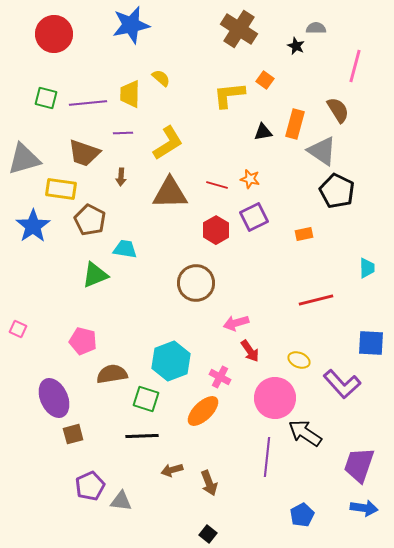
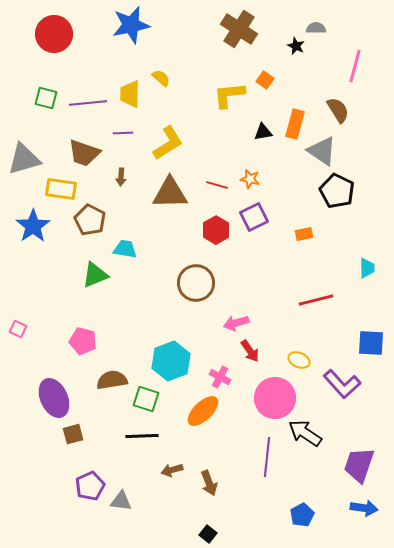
brown semicircle at (112, 374): moved 6 px down
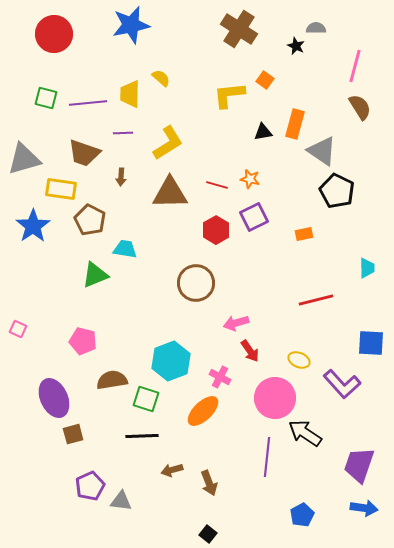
brown semicircle at (338, 110): moved 22 px right, 3 px up
